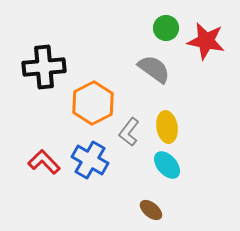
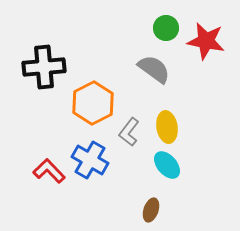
red L-shape: moved 5 px right, 9 px down
brown ellipse: rotated 70 degrees clockwise
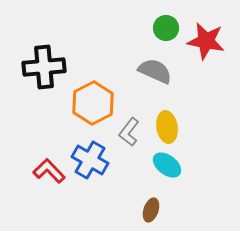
gray semicircle: moved 1 px right, 2 px down; rotated 12 degrees counterclockwise
cyan ellipse: rotated 12 degrees counterclockwise
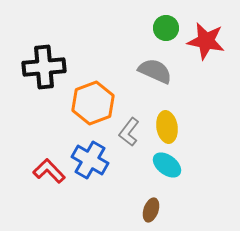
orange hexagon: rotated 6 degrees clockwise
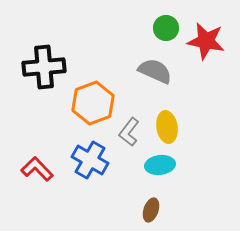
cyan ellipse: moved 7 px left; rotated 44 degrees counterclockwise
red L-shape: moved 12 px left, 2 px up
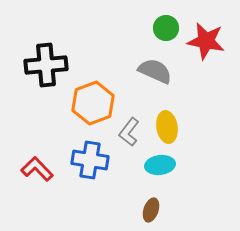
black cross: moved 2 px right, 2 px up
blue cross: rotated 21 degrees counterclockwise
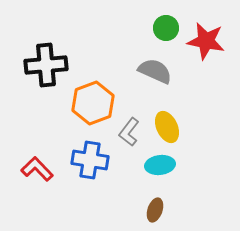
yellow ellipse: rotated 16 degrees counterclockwise
brown ellipse: moved 4 px right
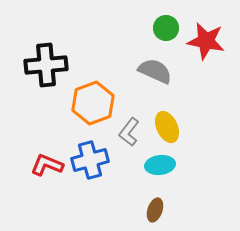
blue cross: rotated 24 degrees counterclockwise
red L-shape: moved 10 px right, 4 px up; rotated 24 degrees counterclockwise
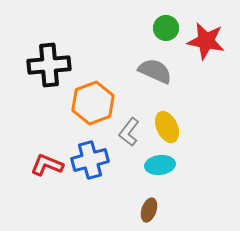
black cross: moved 3 px right
brown ellipse: moved 6 px left
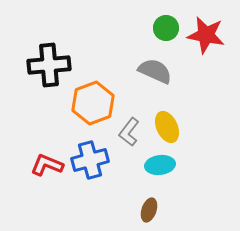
red star: moved 6 px up
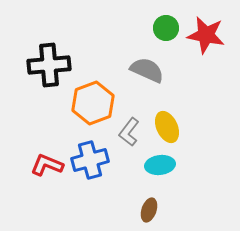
gray semicircle: moved 8 px left, 1 px up
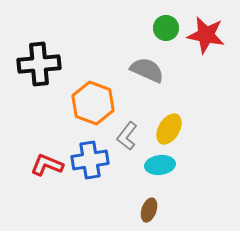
black cross: moved 10 px left, 1 px up
orange hexagon: rotated 18 degrees counterclockwise
yellow ellipse: moved 2 px right, 2 px down; rotated 56 degrees clockwise
gray L-shape: moved 2 px left, 4 px down
blue cross: rotated 6 degrees clockwise
